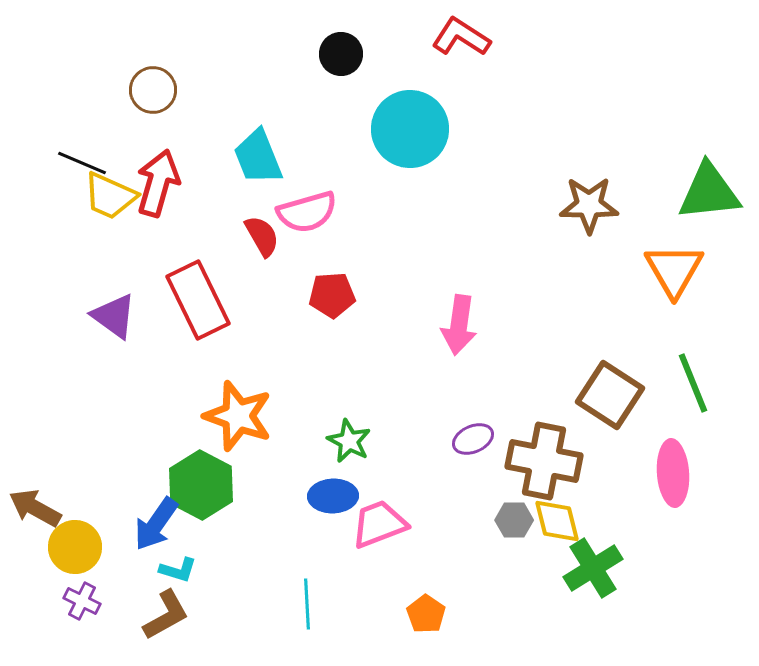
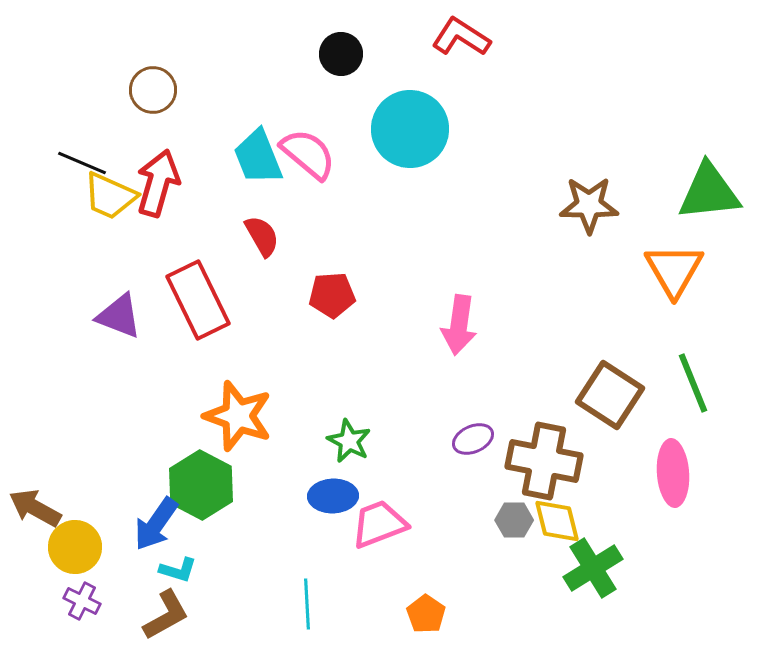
pink semicircle: moved 1 px right, 58 px up; rotated 124 degrees counterclockwise
purple triangle: moved 5 px right; rotated 15 degrees counterclockwise
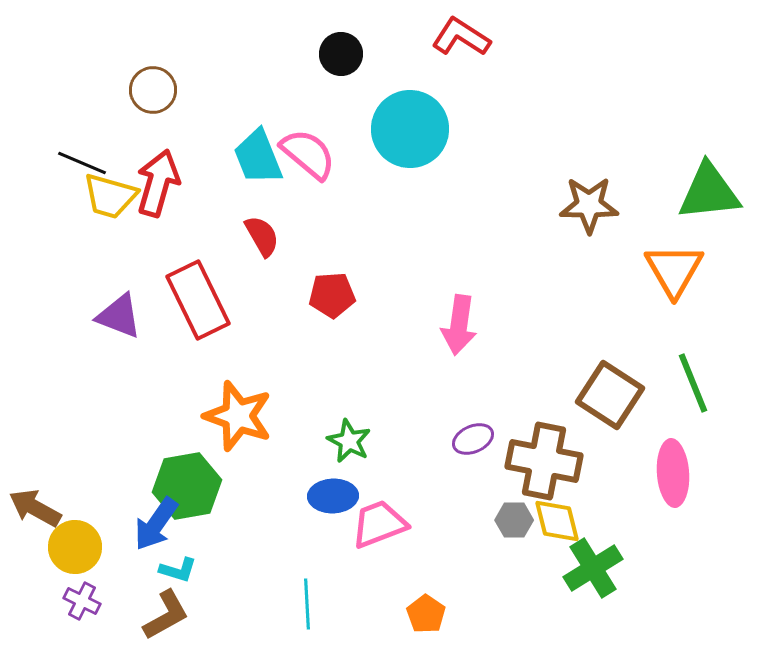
yellow trapezoid: rotated 8 degrees counterclockwise
green hexagon: moved 14 px left, 1 px down; rotated 22 degrees clockwise
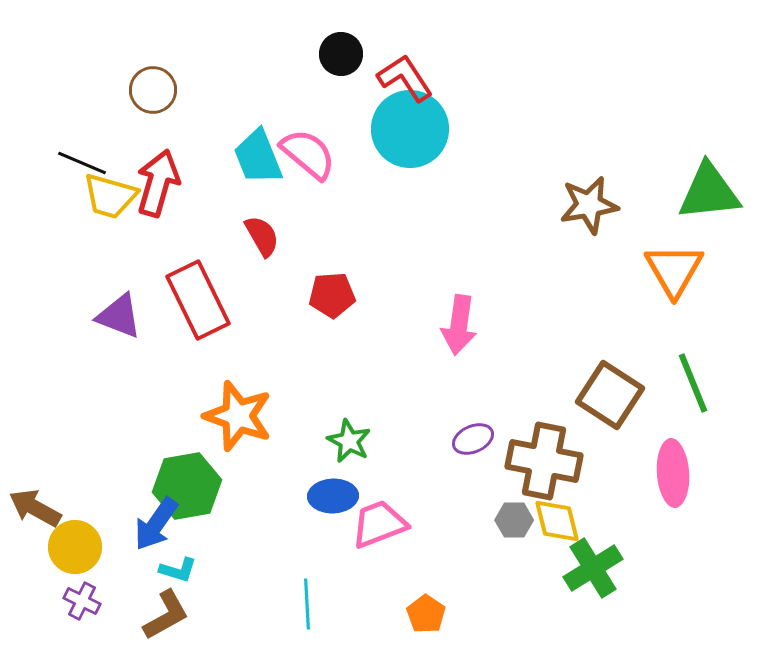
red L-shape: moved 56 px left, 41 px down; rotated 24 degrees clockwise
brown star: rotated 10 degrees counterclockwise
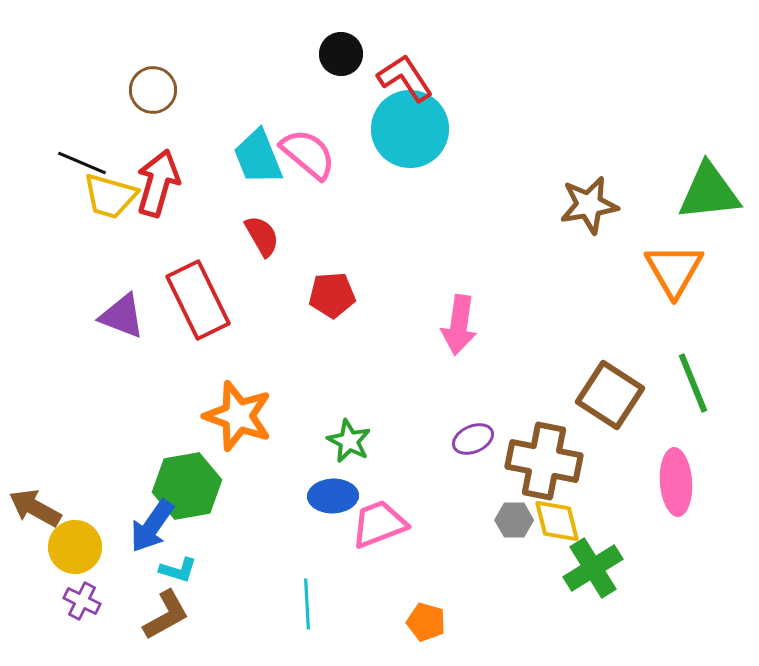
purple triangle: moved 3 px right
pink ellipse: moved 3 px right, 9 px down
blue arrow: moved 4 px left, 2 px down
orange pentagon: moved 8 px down; rotated 18 degrees counterclockwise
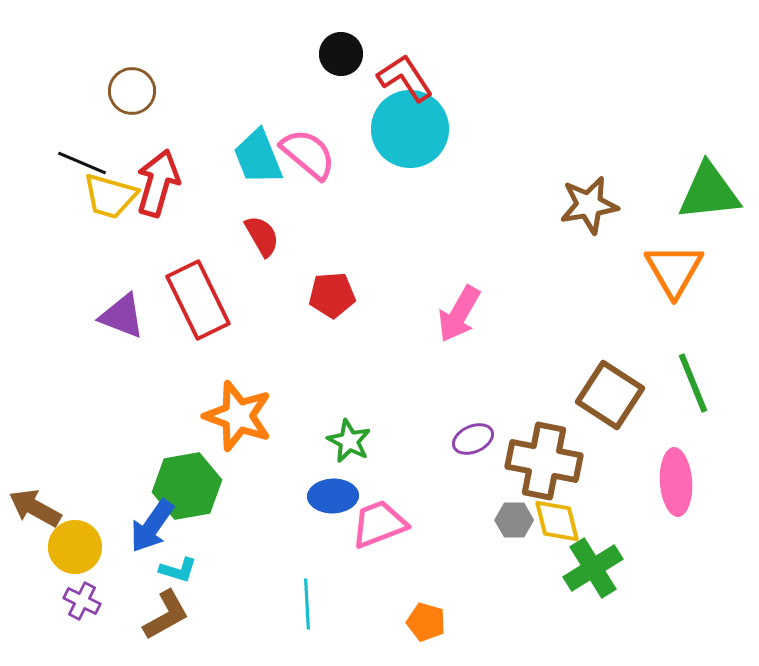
brown circle: moved 21 px left, 1 px down
pink arrow: moved 11 px up; rotated 22 degrees clockwise
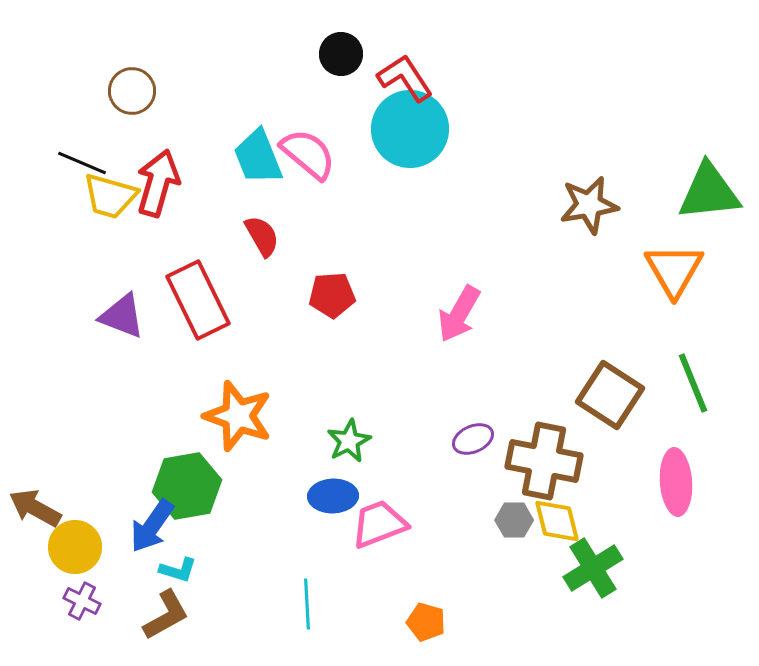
green star: rotated 18 degrees clockwise
